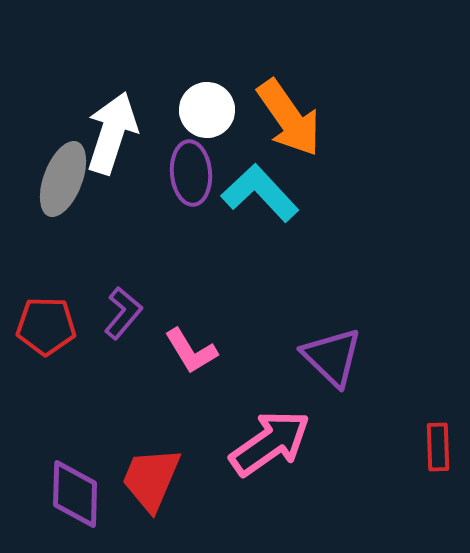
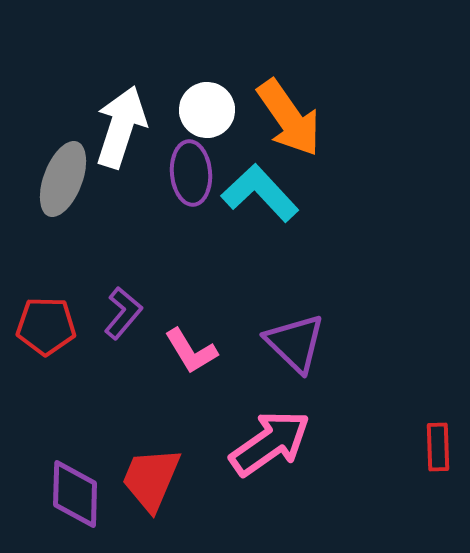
white arrow: moved 9 px right, 6 px up
purple triangle: moved 37 px left, 14 px up
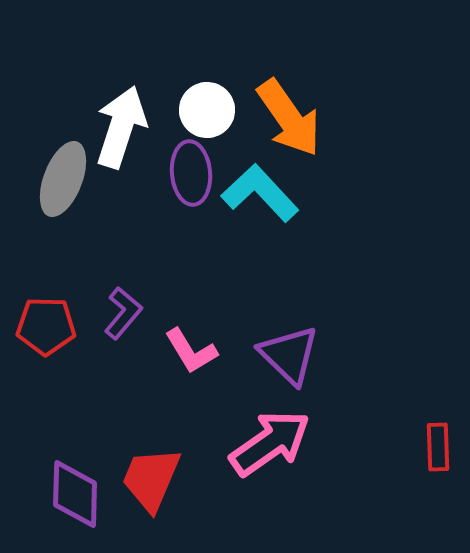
purple triangle: moved 6 px left, 12 px down
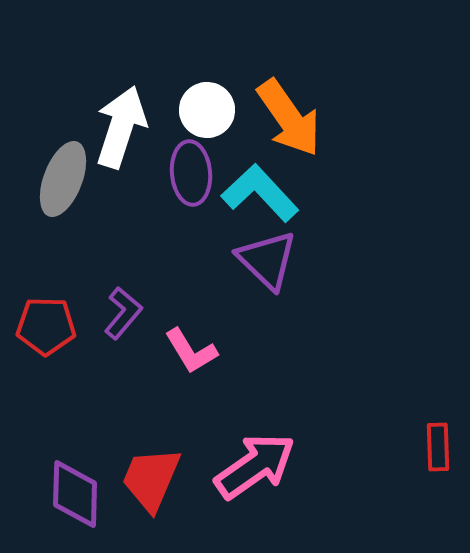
purple triangle: moved 22 px left, 95 px up
pink arrow: moved 15 px left, 23 px down
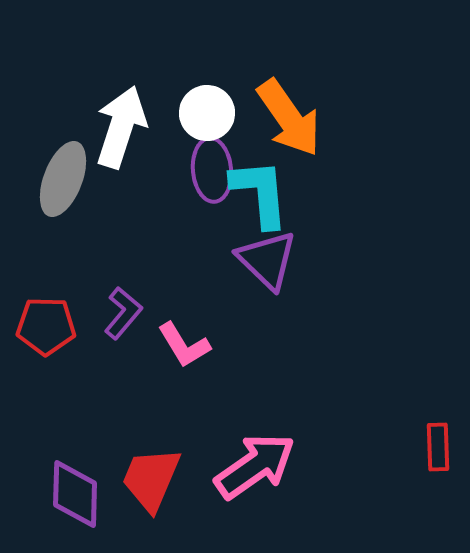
white circle: moved 3 px down
purple ellipse: moved 21 px right, 3 px up
cyan L-shape: rotated 38 degrees clockwise
pink L-shape: moved 7 px left, 6 px up
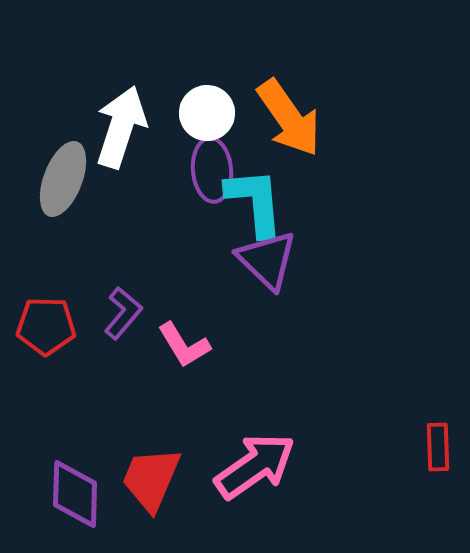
cyan L-shape: moved 5 px left, 9 px down
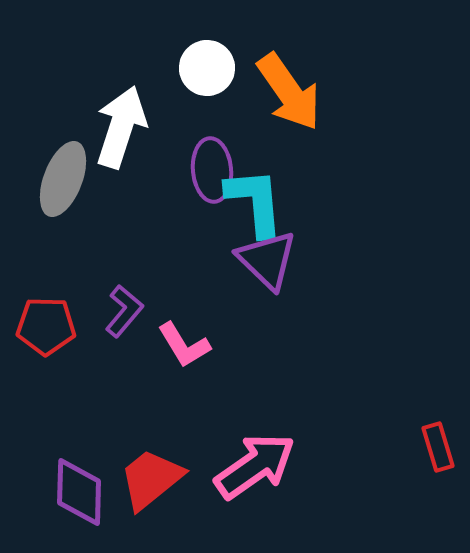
white circle: moved 45 px up
orange arrow: moved 26 px up
purple L-shape: moved 1 px right, 2 px up
red rectangle: rotated 15 degrees counterclockwise
red trapezoid: rotated 28 degrees clockwise
purple diamond: moved 4 px right, 2 px up
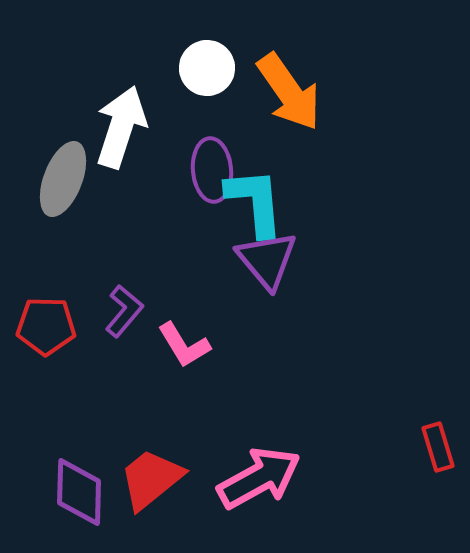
purple triangle: rotated 6 degrees clockwise
pink arrow: moved 4 px right, 12 px down; rotated 6 degrees clockwise
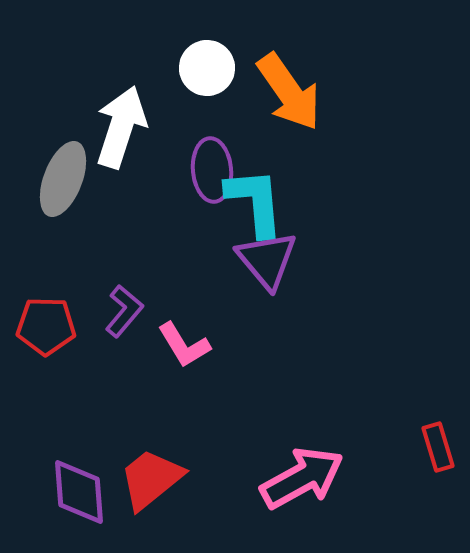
pink arrow: moved 43 px right
purple diamond: rotated 6 degrees counterclockwise
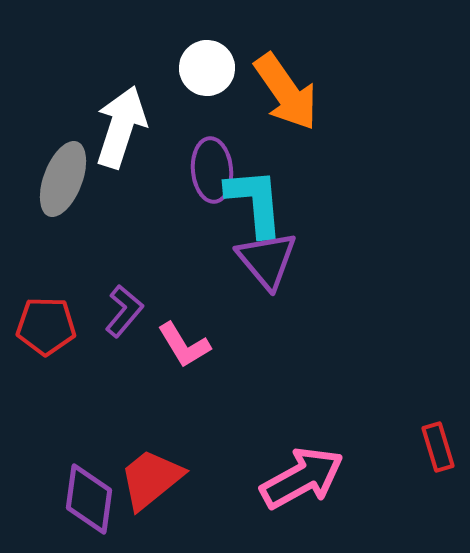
orange arrow: moved 3 px left
purple diamond: moved 10 px right, 7 px down; rotated 12 degrees clockwise
